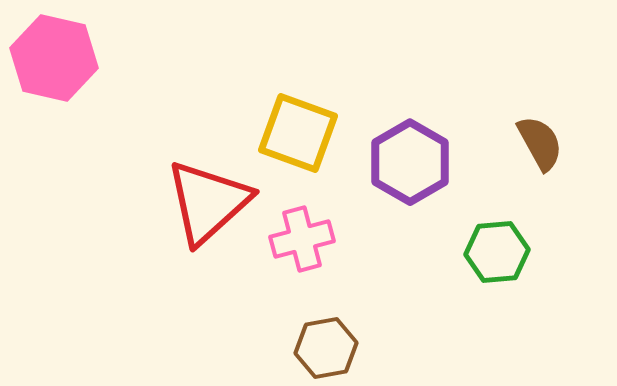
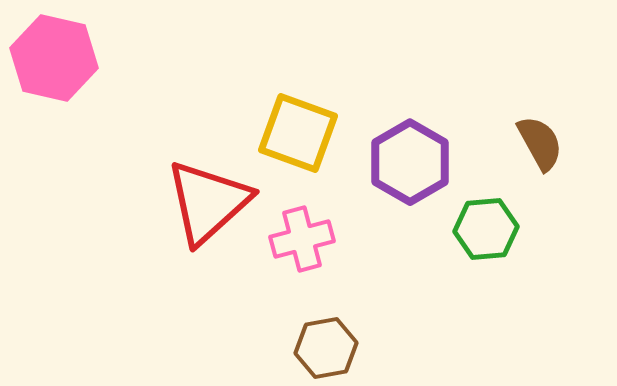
green hexagon: moved 11 px left, 23 px up
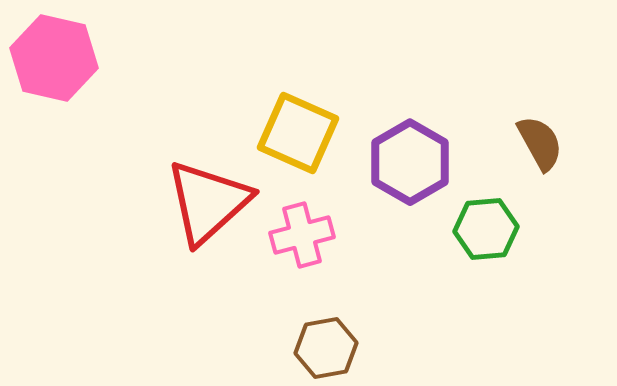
yellow square: rotated 4 degrees clockwise
pink cross: moved 4 px up
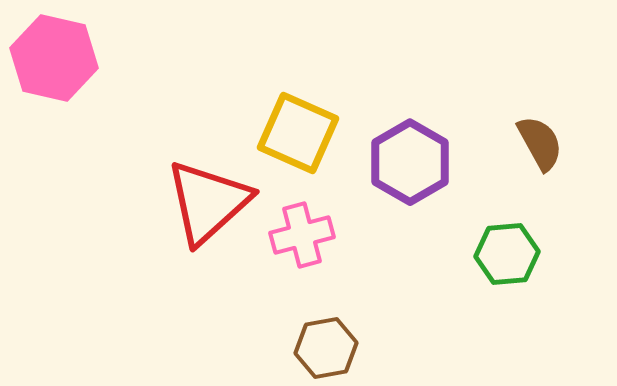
green hexagon: moved 21 px right, 25 px down
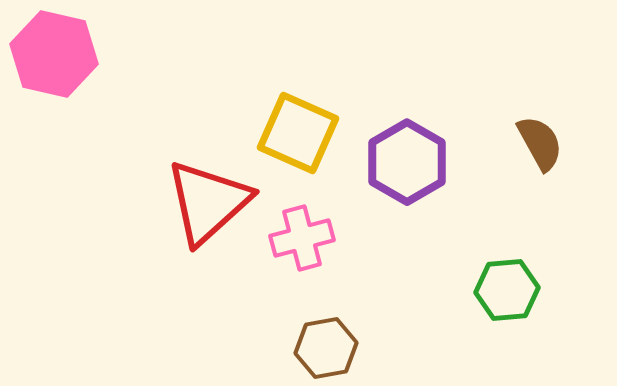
pink hexagon: moved 4 px up
purple hexagon: moved 3 px left
pink cross: moved 3 px down
green hexagon: moved 36 px down
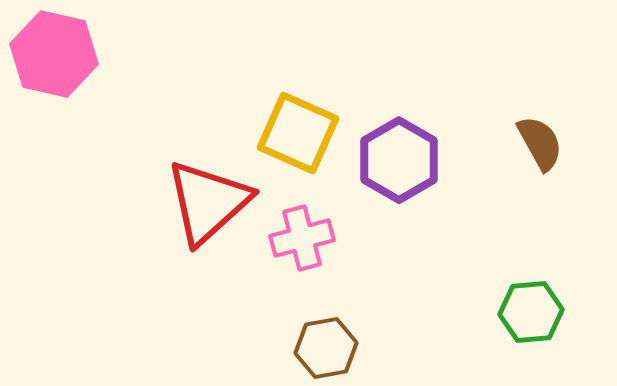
purple hexagon: moved 8 px left, 2 px up
green hexagon: moved 24 px right, 22 px down
